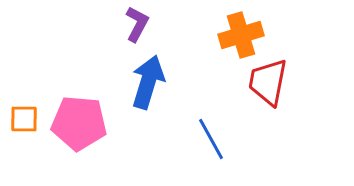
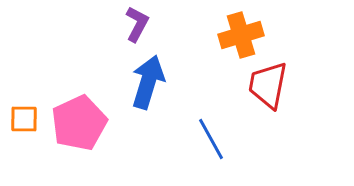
red trapezoid: moved 3 px down
pink pentagon: rotated 30 degrees counterclockwise
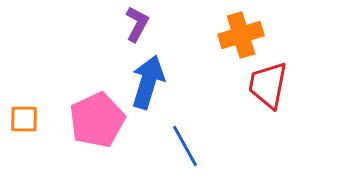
pink pentagon: moved 18 px right, 3 px up
blue line: moved 26 px left, 7 px down
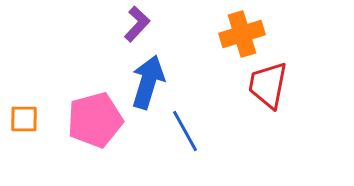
purple L-shape: rotated 15 degrees clockwise
orange cross: moved 1 px right, 1 px up
pink pentagon: moved 2 px left; rotated 10 degrees clockwise
blue line: moved 15 px up
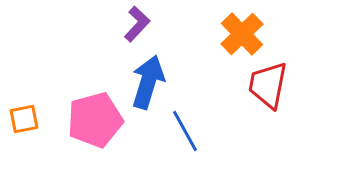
orange cross: rotated 27 degrees counterclockwise
orange square: rotated 12 degrees counterclockwise
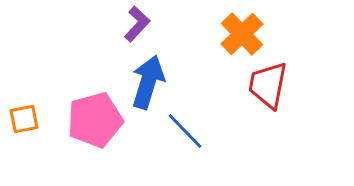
blue line: rotated 15 degrees counterclockwise
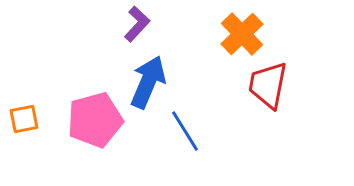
blue arrow: rotated 6 degrees clockwise
blue line: rotated 12 degrees clockwise
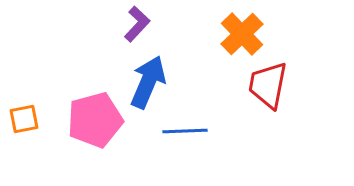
blue line: rotated 60 degrees counterclockwise
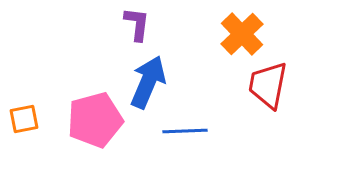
purple L-shape: rotated 36 degrees counterclockwise
